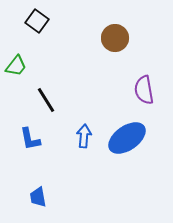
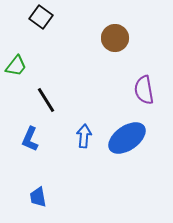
black square: moved 4 px right, 4 px up
blue L-shape: rotated 35 degrees clockwise
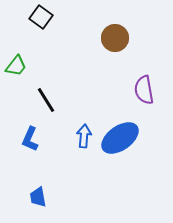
blue ellipse: moved 7 px left
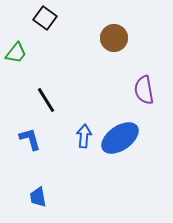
black square: moved 4 px right, 1 px down
brown circle: moved 1 px left
green trapezoid: moved 13 px up
blue L-shape: rotated 140 degrees clockwise
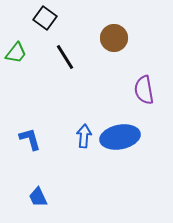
black line: moved 19 px right, 43 px up
blue ellipse: moved 1 px up; rotated 24 degrees clockwise
blue trapezoid: rotated 15 degrees counterclockwise
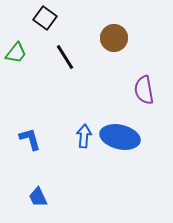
blue ellipse: rotated 24 degrees clockwise
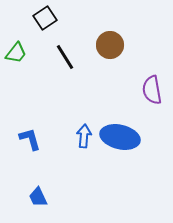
black square: rotated 20 degrees clockwise
brown circle: moved 4 px left, 7 px down
purple semicircle: moved 8 px right
